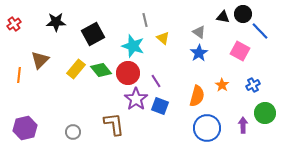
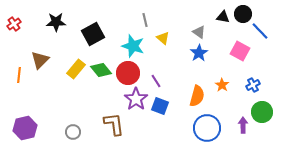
green circle: moved 3 px left, 1 px up
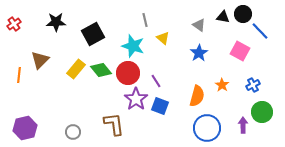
gray triangle: moved 7 px up
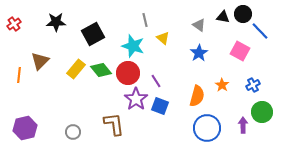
brown triangle: moved 1 px down
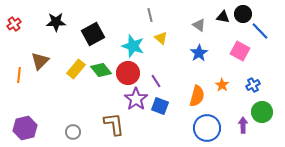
gray line: moved 5 px right, 5 px up
yellow triangle: moved 2 px left
